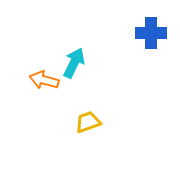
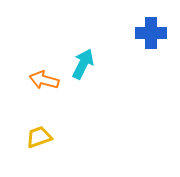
cyan arrow: moved 9 px right, 1 px down
yellow trapezoid: moved 49 px left, 15 px down
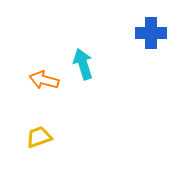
cyan arrow: rotated 44 degrees counterclockwise
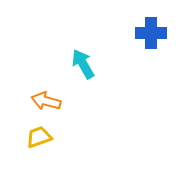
cyan arrow: rotated 12 degrees counterclockwise
orange arrow: moved 2 px right, 21 px down
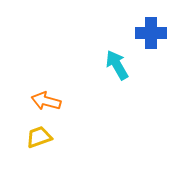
cyan arrow: moved 34 px right, 1 px down
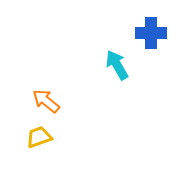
orange arrow: rotated 24 degrees clockwise
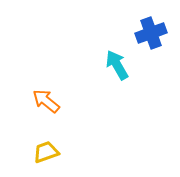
blue cross: rotated 20 degrees counterclockwise
yellow trapezoid: moved 7 px right, 15 px down
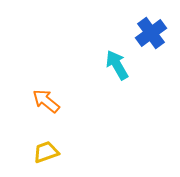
blue cross: rotated 16 degrees counterclockwise
